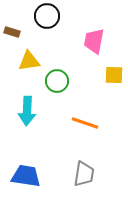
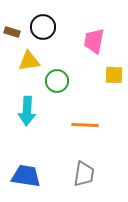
black circle: moved 4 px left, 11 px down
orange line: moved 2 px down; rotated 16 degrees counterclockwise
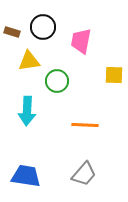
pink trapezoid: moved 13 px left
gray trapezoid: rotated 32 degrees clockwise
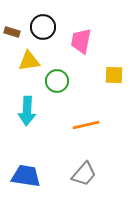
orange line: moved 1 px right; rotated 16 degrees counterclockwise
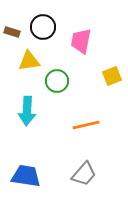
yellow square: moved 2 px left, 1 px down; rotated 24 degrees counterclockwise
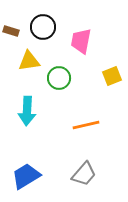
brown rectangle: moved 1 px left, 1 px up
green circle: moved 2 px right, 3 px up
blue trapezoid: rotated 40 degrees counterclockwise
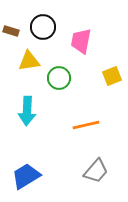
gray trapezoid: moved 12 px right, 3 px up
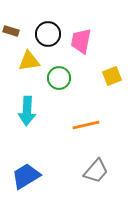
black circle: moved 5 px right, 7 px down
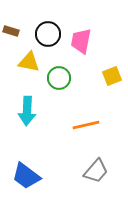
yellow triangle: moved 1 px down; rotated 20 degrees clockwise
blue trapezoid: rotated 112 degrees counterclockwise
